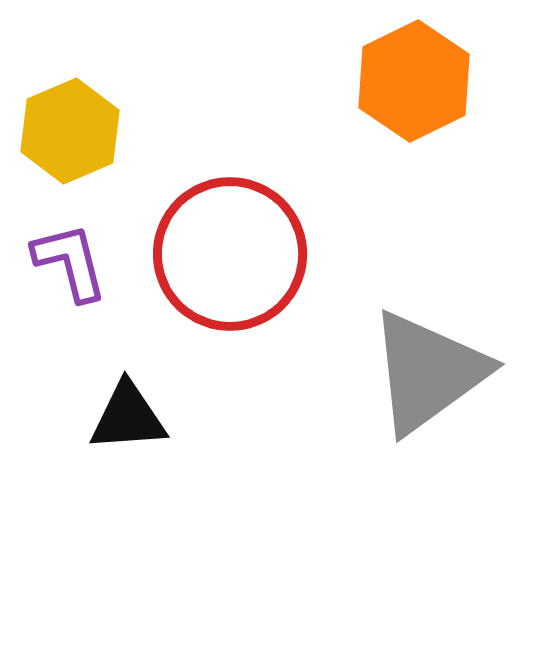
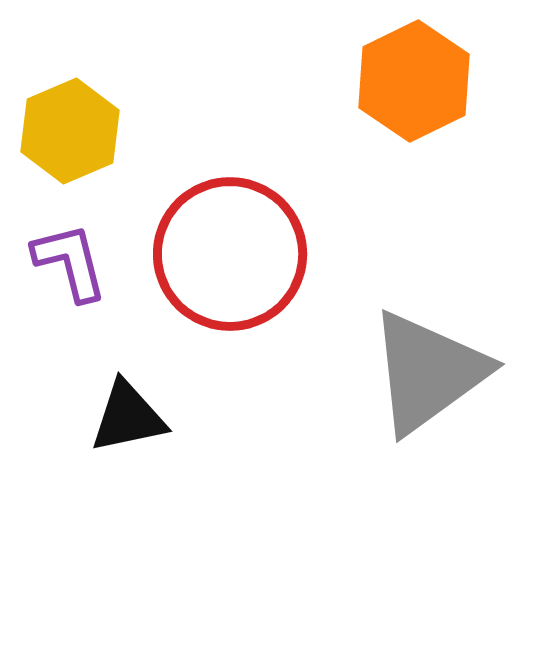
black triangle: rotated 8 degrees counterclockwise
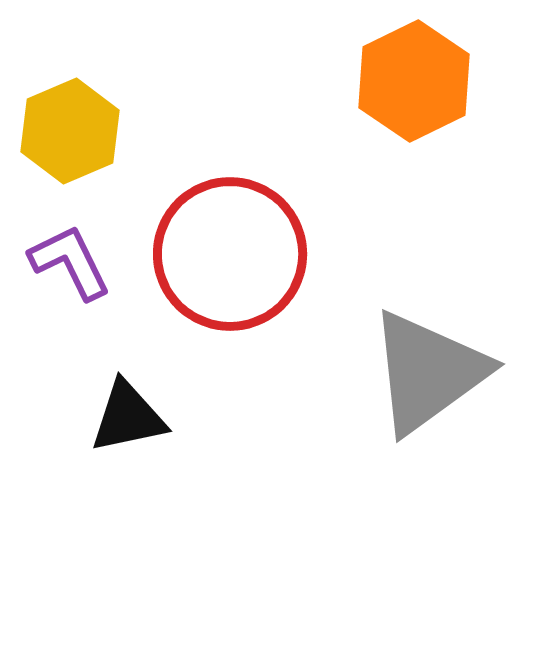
purple L-shape: rotated 12 degrees counterclockwise
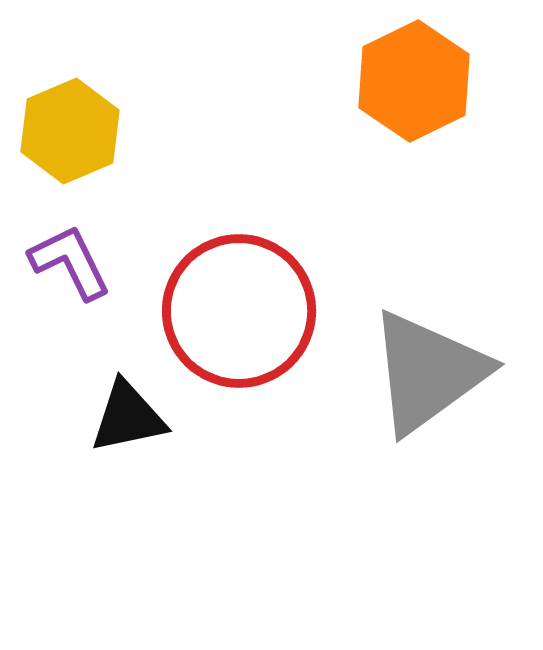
red circle: moved 9 px right, 57 px down
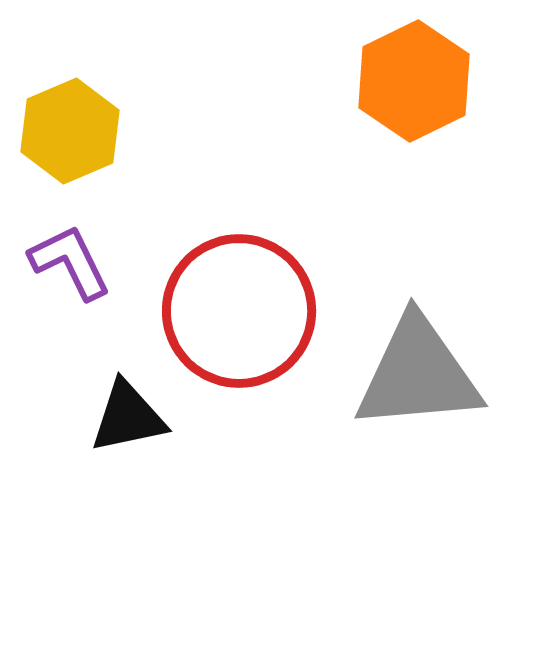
gray triangle: moved 10 px left, 2 px down; rotated 31 degrees clockwise
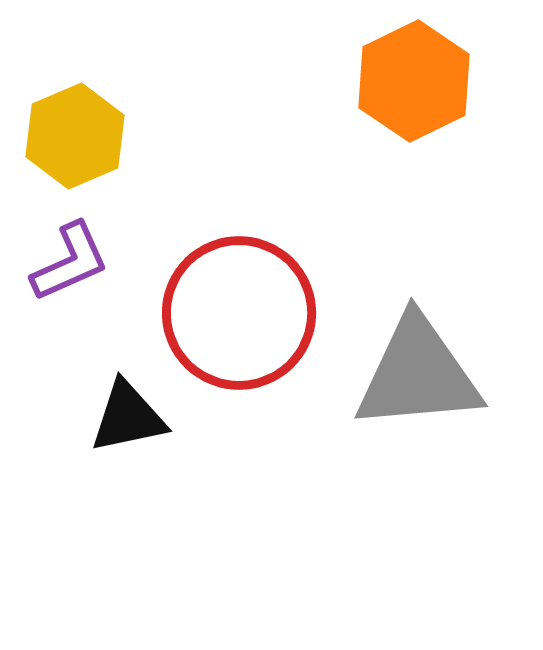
yellow hexagon: moved 5 px right, 5 px down
purple L-shape: rotated 92 degrees clockwise
red circle: moved 2 px down
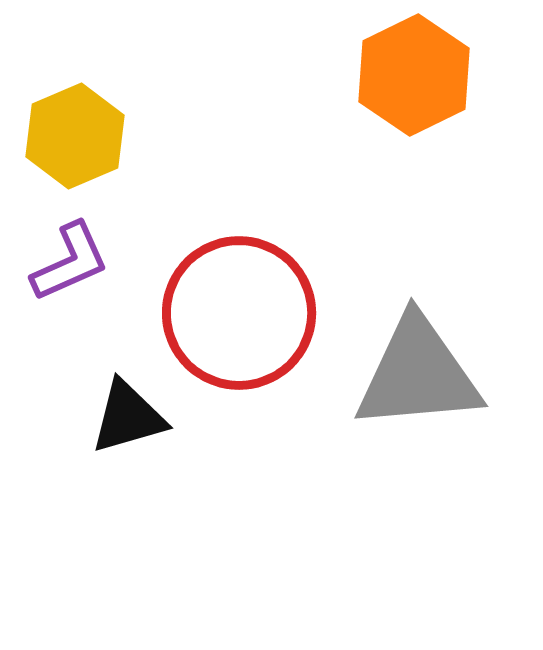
orange hexagon: moved 6 px up
black triangle: rotated 4 degrees counterclockwise
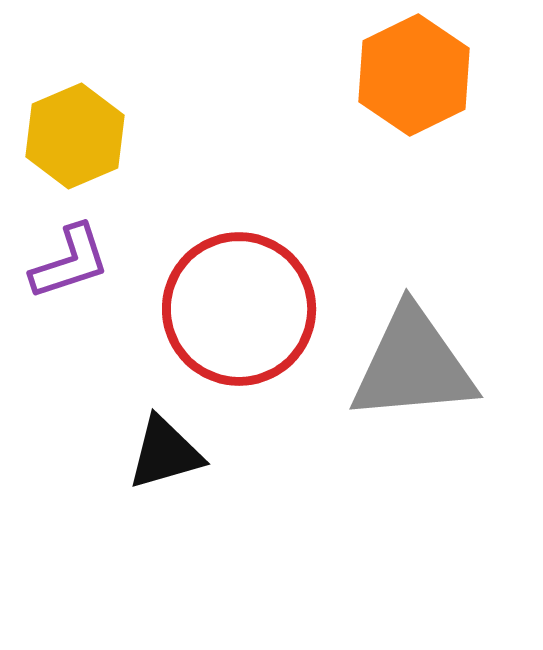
purple L-shape: rotated 6 degrees clockwise
red circle: moved 4 px up
gray triangle: moved 5 px left, 9 px up
black triangle: moved 37 px right, 36 px down
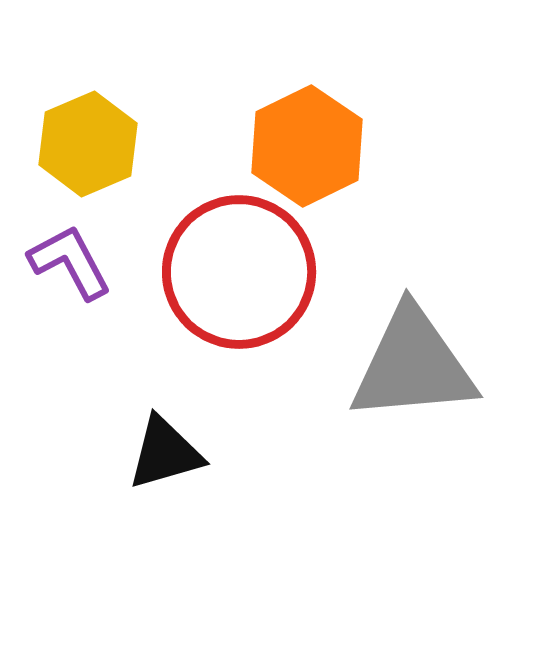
orange hexagon: moved 107 px left, 71 px down
yellow hexagon: moved 13 px right, 8 px down
purple L-shape: rotated 100 degrees counterclockwise
red circle: moved 37 px up
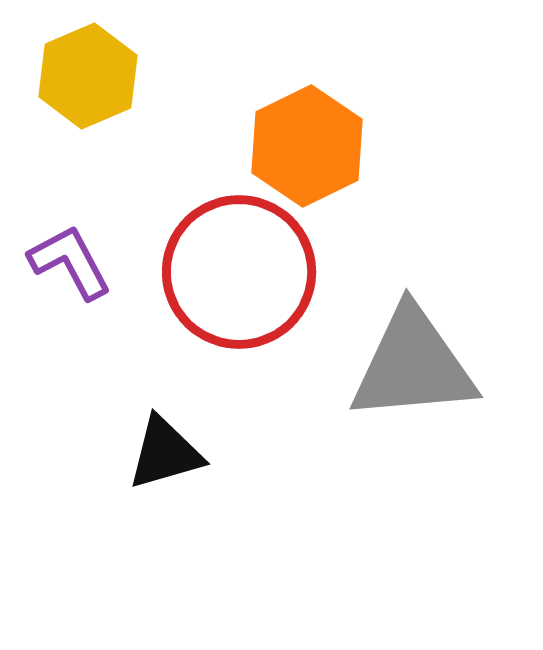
yellow hexagon: moved 68 px up
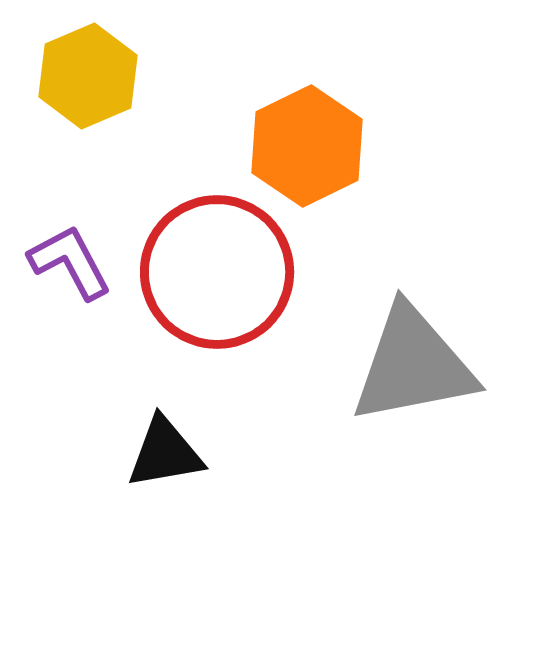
red circle: moved 22 px left
gray triangle: rotated 6 degrees counterclockwise
black triangle: rotated 6 degrees clockwise
